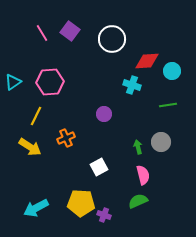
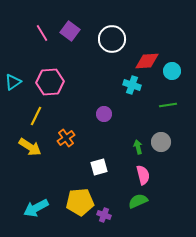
orange cross: rotated 12 degrees counterclockwise
white square: rotated 12 degrees clockwise
yellow pentagon: moved 1 px left, 1 px up; rotated 8 degrees counterclockwise
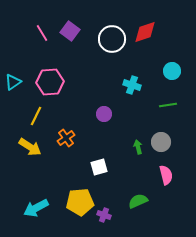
red diamond: moved 2 px left, 29 px up; rotated 15 degrees counterclockwise
pink semicircle: moved 23 px right
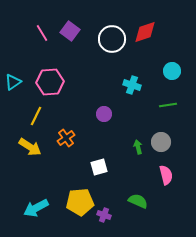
green semicircle: rotated 48 degrees clockwise
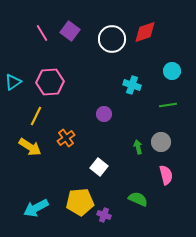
white square: rotated 36 degrees counterclockwise
green semicircle: moved 2 px up
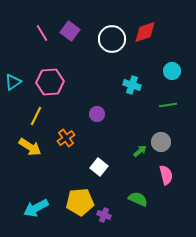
purple circle: moved 7 px left
green arrow: moved 2 px right, 4 px down; rotated 64 degrees clockwise
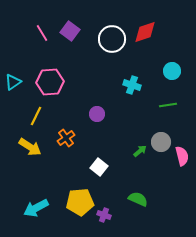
pink semicircle: moved 16 px right, 19 px up
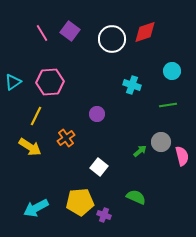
green semicircle: moved 2 px left, 2 px up
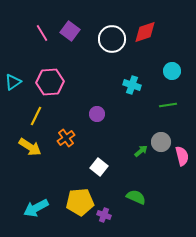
green arrow: moved 1 px right
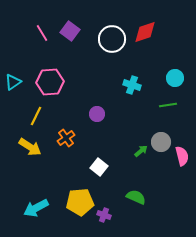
cyan circle: moved 3 px right, 7 px down
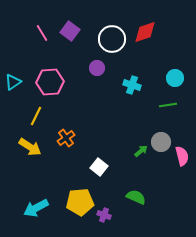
purple circle: moved 46 px up
